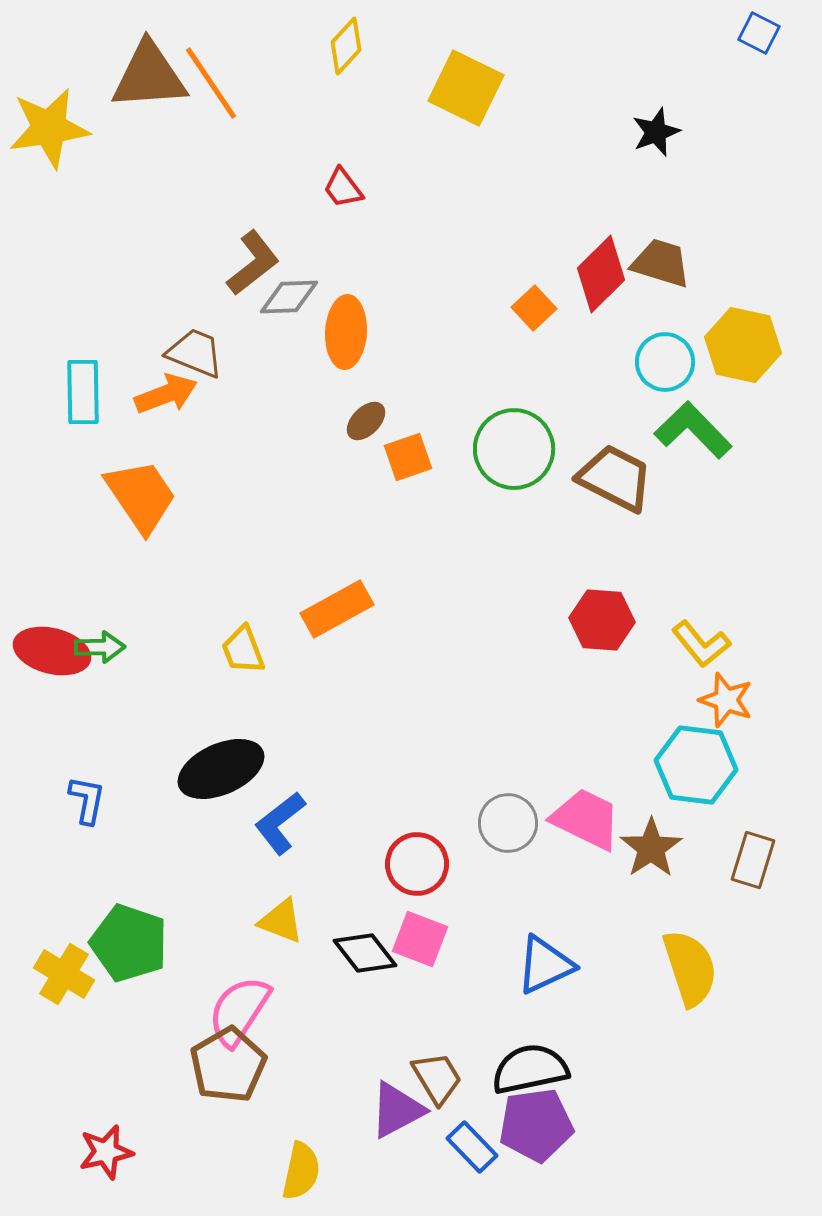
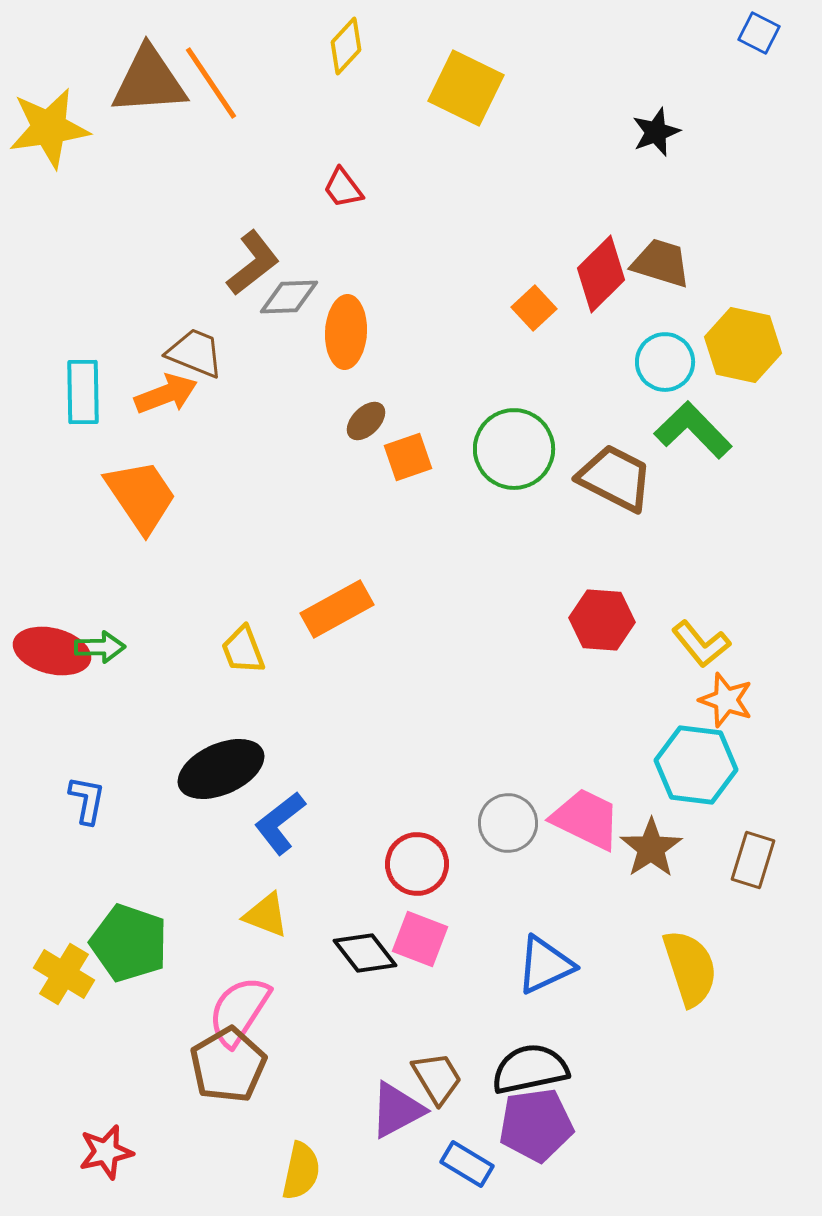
brown triangle at (149, 76): moved 5 px down
yellow triangle at (281, 921): moved 15 px left, 6 px up
blue rectangle at (472, 1147): moved 5 px left, 17 px down; rotated 15 degrees counterclockwise
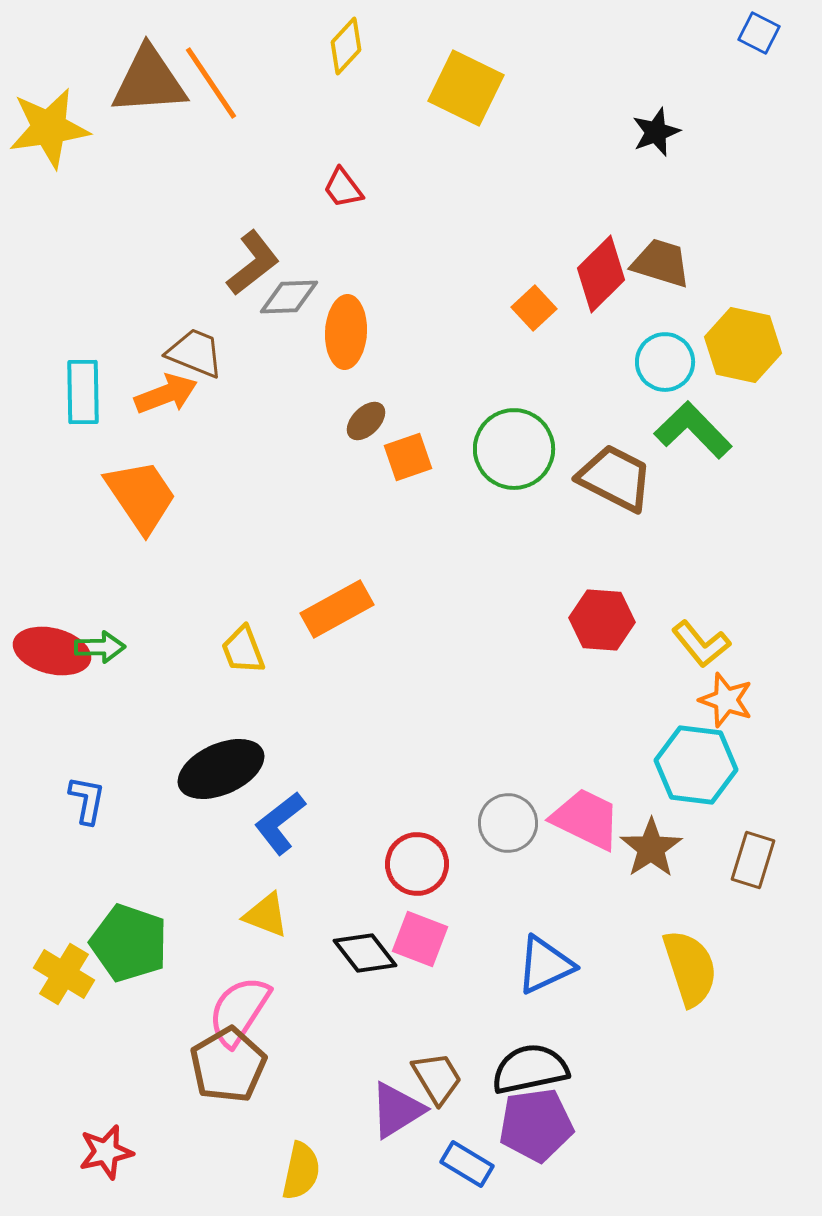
purple triangle at (397, 1110): rotated 4 degrees counterclockwise
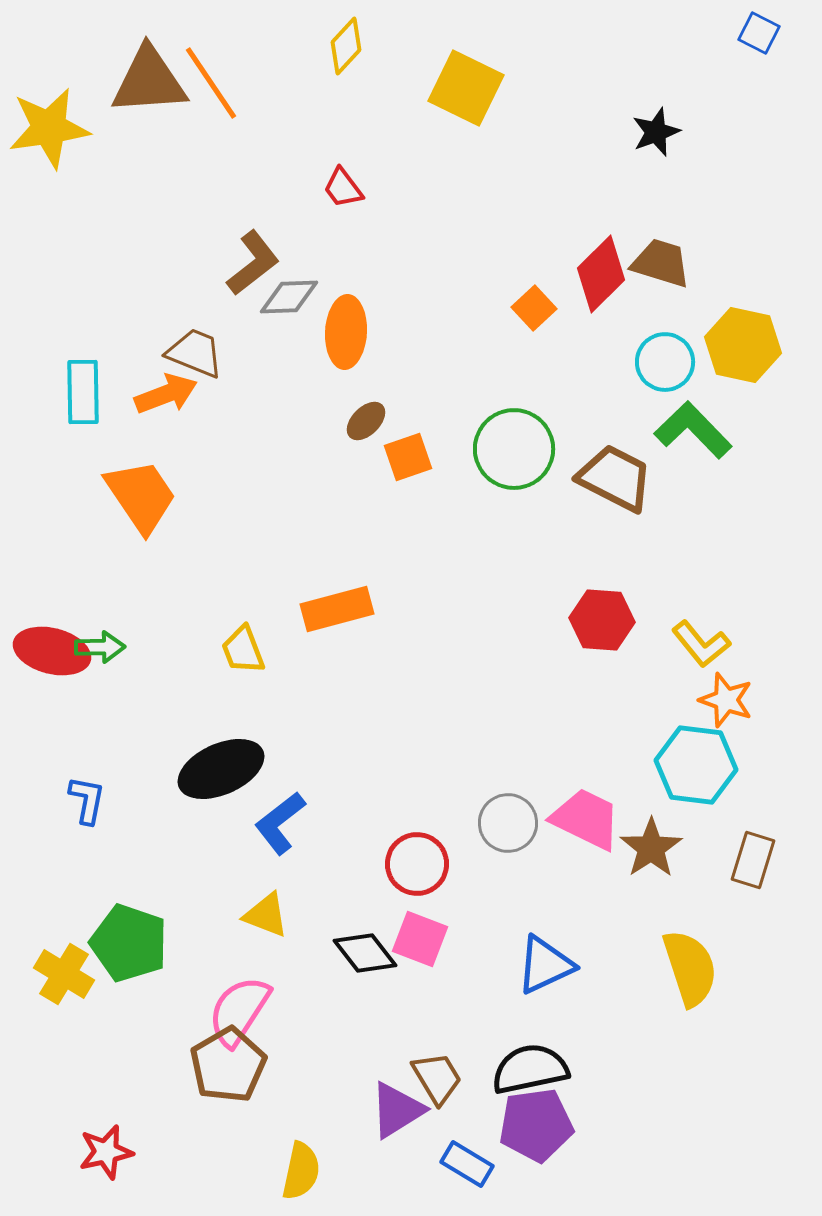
orange rectangle at (337, 609): rotated 14 degrees clockwise
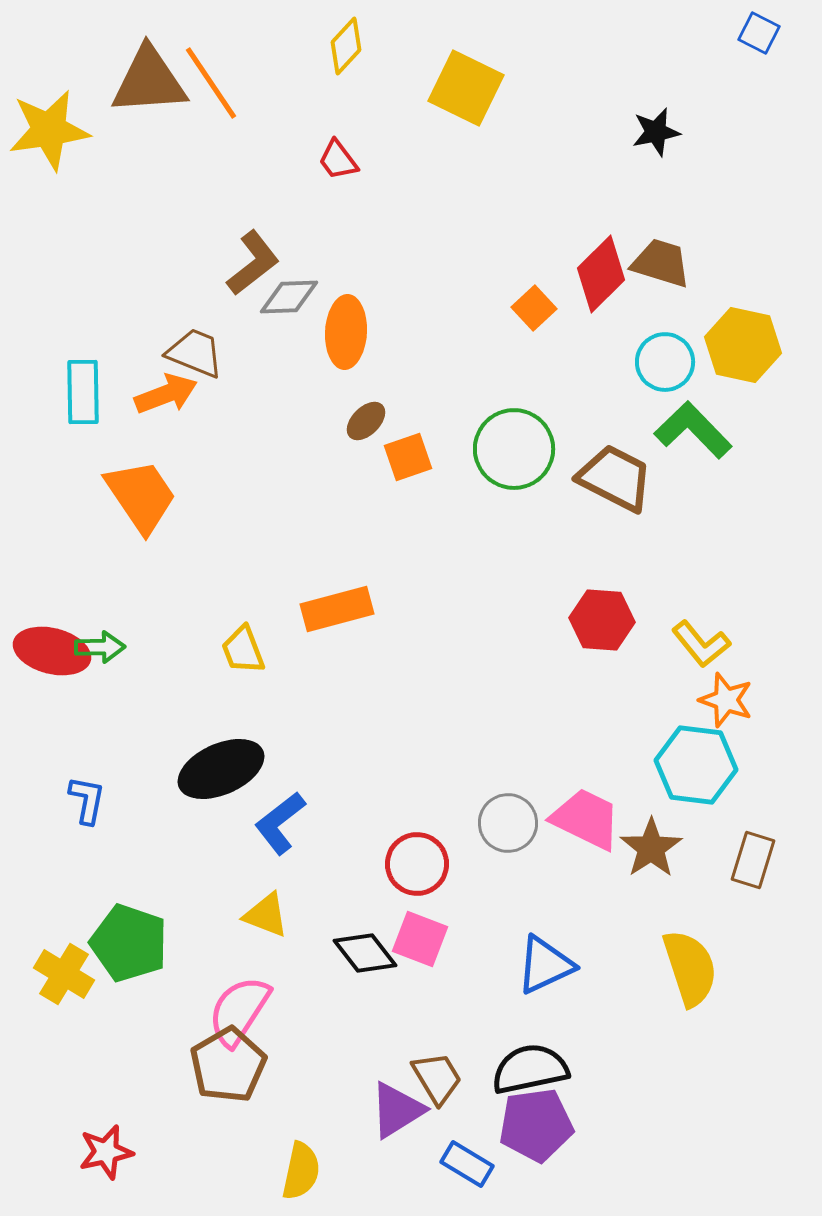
yellow star at (49, 128): moved 2 px down
black star at (656, 132): rotated 9 degrees clockwise
red trapezoid at (343, 188): moved 5 px left, 28 px up
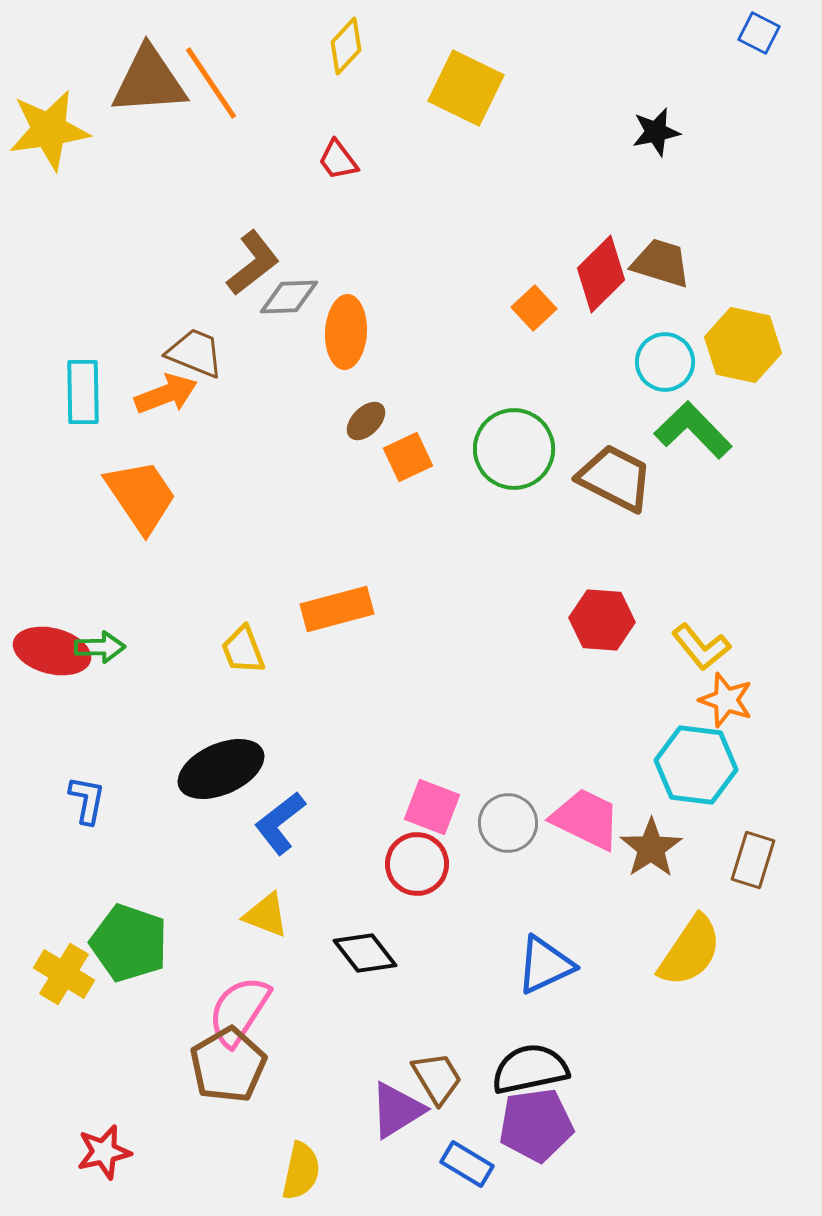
orange square at (408, 457): rotated 6 degrees counterclockwise
yellow L-shape at (701, 644): moved 3 px down
pink square at (420, 939): moved 12 px right, 132 px up
yellow semicircle at (690, 968): moved 17 px up; rotated 52 degrees clockwise
red star at (106, 1152): moved 2 px left
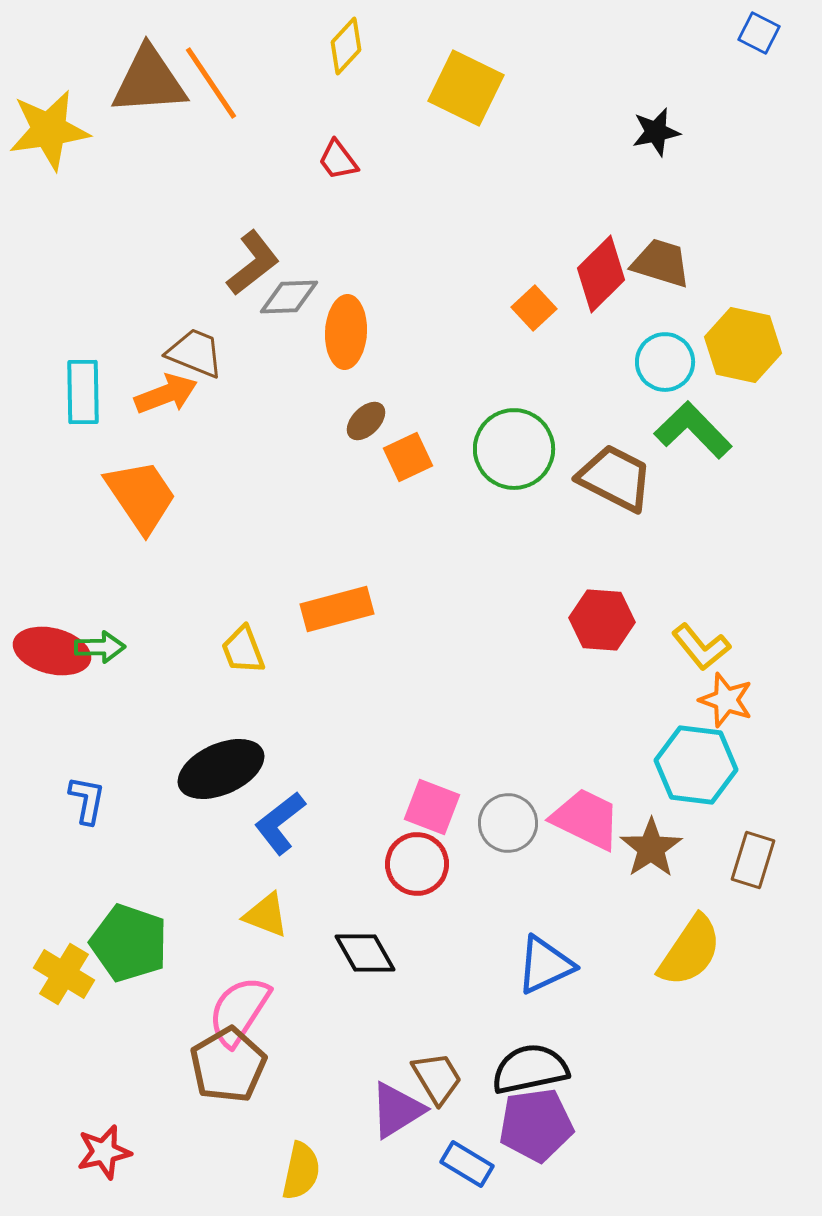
black diamond at (365, 953): rotated 8 degrees clockwise
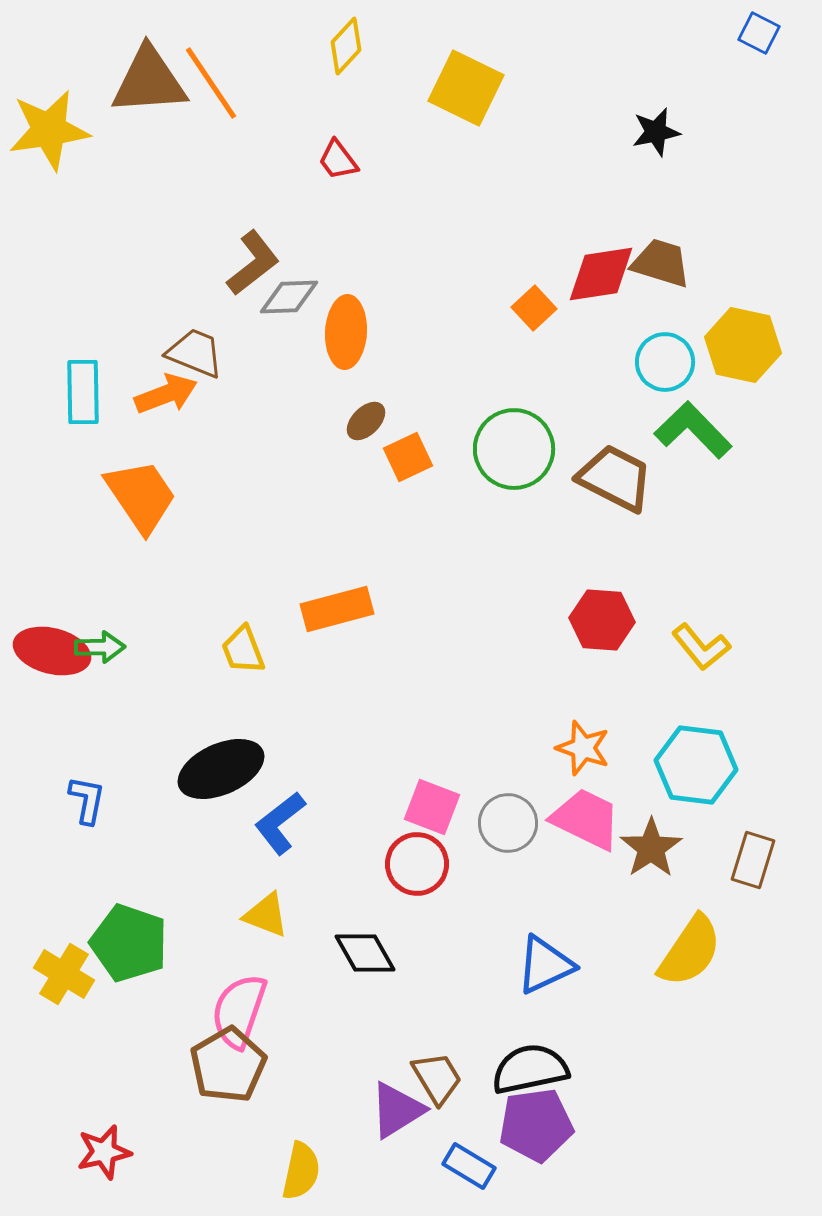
red diamond at (601, 274): rotated 36 degrees clockwise
orange star at (726, 700): moved 143 px left, 48 px down
pink semicircle at (239, 1011): rotated 14 degrees counterclockwise
blue rectangle at (467, 1164): moved 2 px right, 2 px down
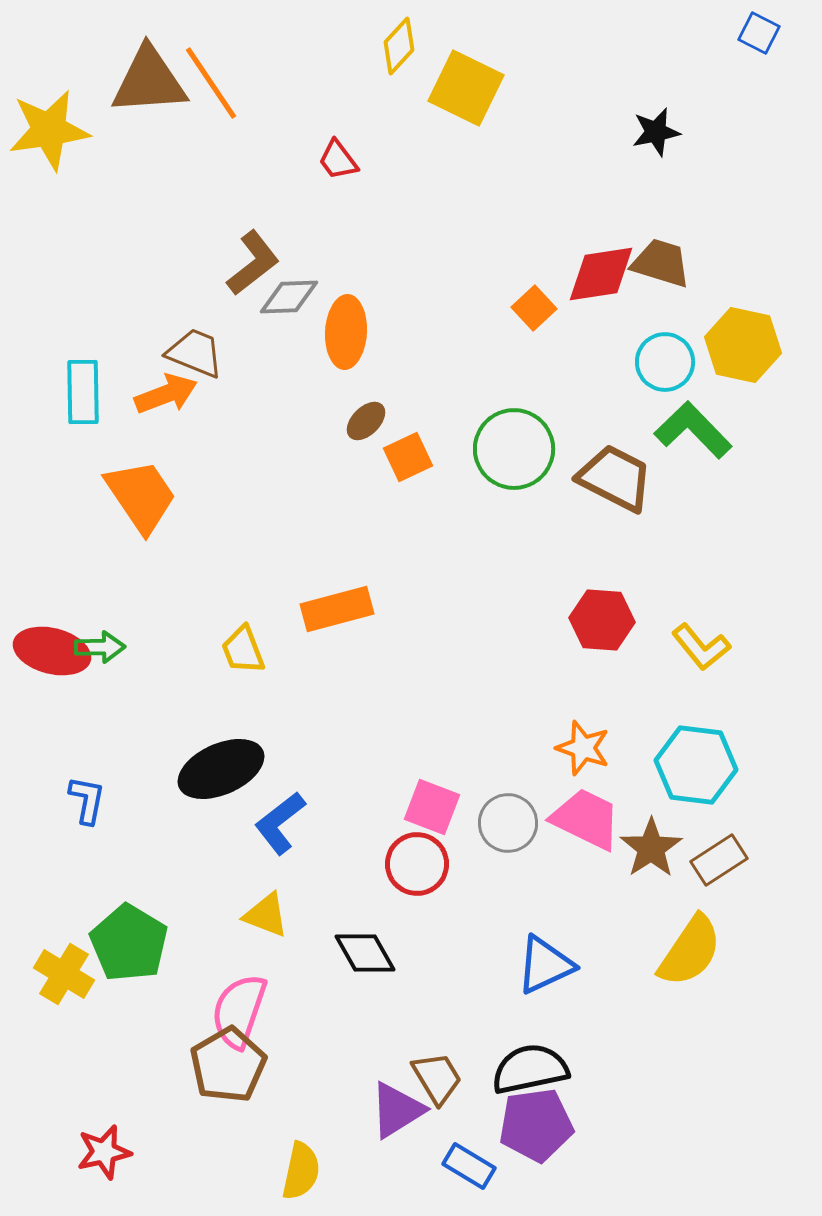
yellow diamond at (346, 46): moved 53 px right
brown rectangle at (753, 860): moved 34 px left; rotated 40 degrees clockwise
green pentagon at (129, 943): rotated 12 degrees clockwise
